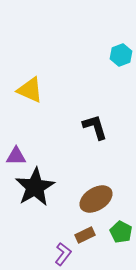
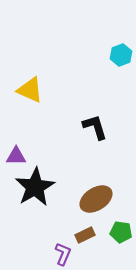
green pentagon: rotated 20 degrees counterclockwise
purple L-shape: rotated 15 degrees counterclockwise
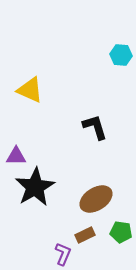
cyan hexagon: rotated 25 degrees clockwise
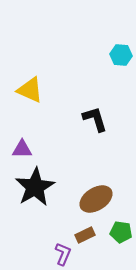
black L-shape: moved 8 px up
purple triangle: moved 6 px right, 7 px up
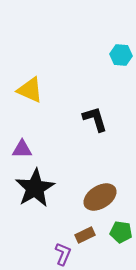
black star: moved 1 px down
brown ellipse: moved 4 px right, 2 px up
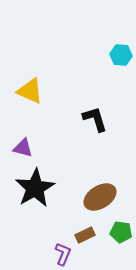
yellow triangle: moved 1 px down
purple triangle: moved 1 px right, 1 px up; rotated 15 degrees clockwise
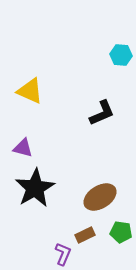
black L-shape: moved 7 px right, 6 px up; rotated 84 degrees clockwise
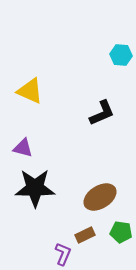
black star: rotated 30 degrees clockwise
